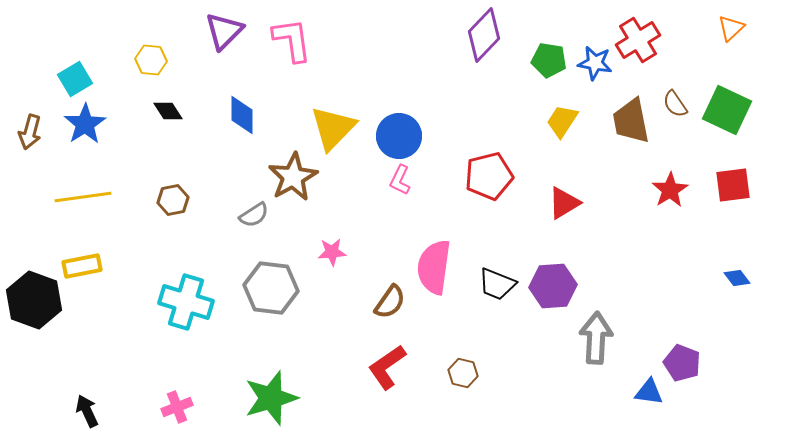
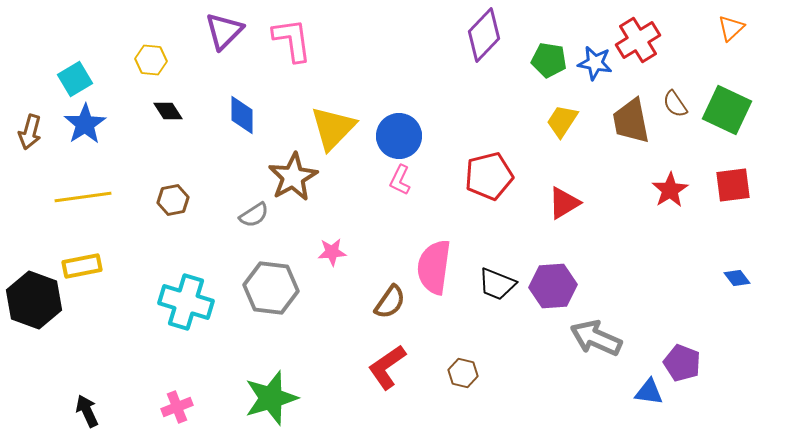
gray arrow at (596, 338): rotated 69 degrees counterclockwise
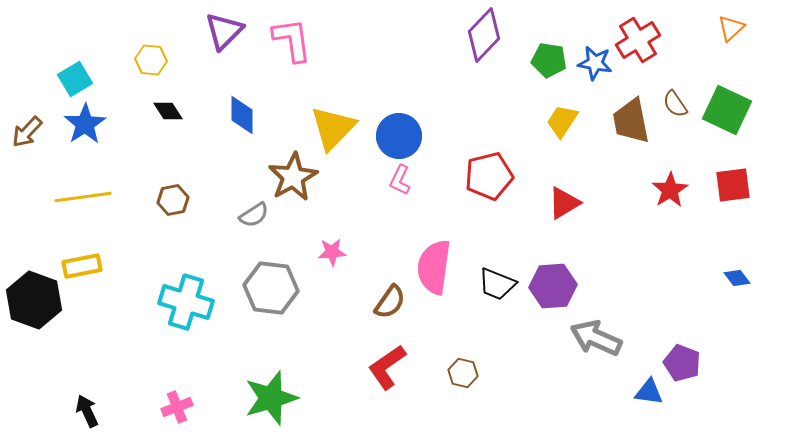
brown arrow at (30, 132): moved 3 px left; rotated 28 degrees clockwise
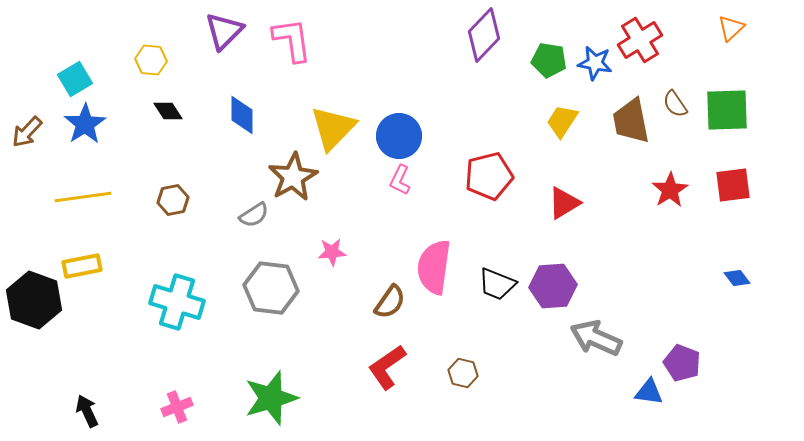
red cross at (638, 40): moved 2 px right
green square at (727, 110): rotated 27 degrees counterclockwise
cyan cross at (186, 302): moved 9 px left
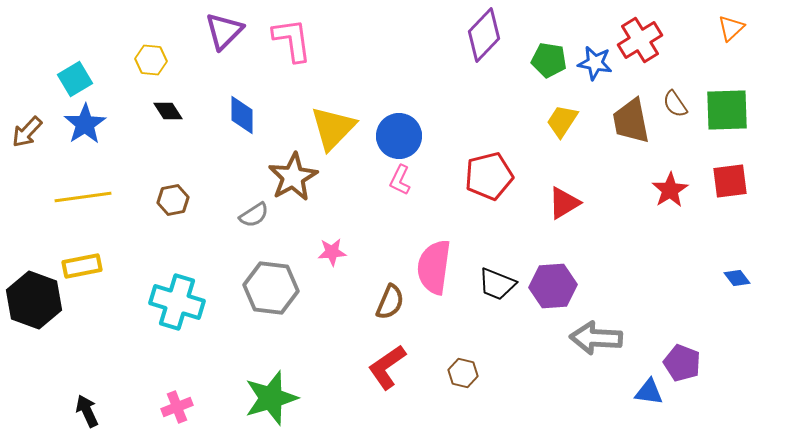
red square at (733, 185): moved 3 px left, 4 px up
brown semicircle at (390, 302): rotated 12 degrees counterclockwise
gray arrow at (596, 338): rotated 21 degrees counterclockwise
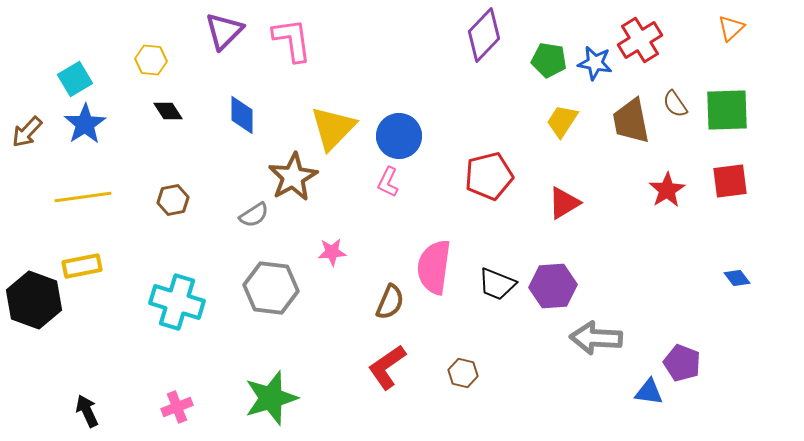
pink L-shape at (400, 180): moved 12 px left, 2 px down
red star at (670, 190): moved 3 px left
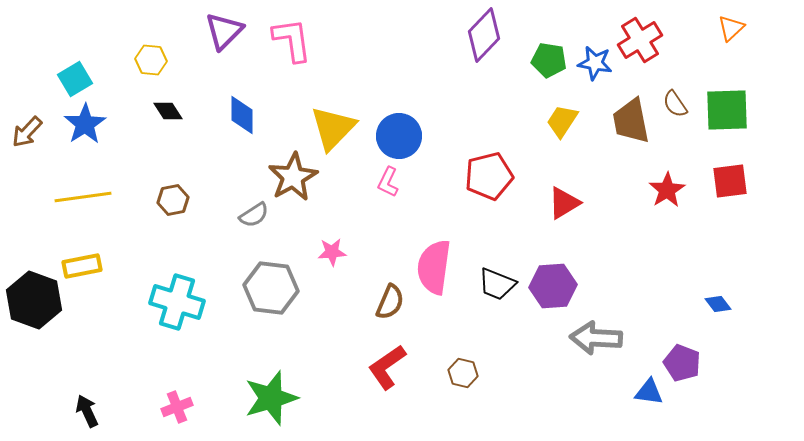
blue diamond at (737, 278): moved 19 px left, 26 px down
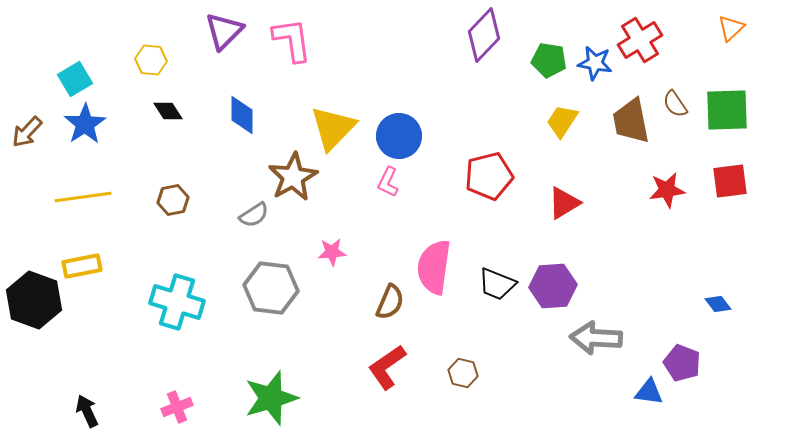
red star at (667, 190): rotated 24 degrees clockwise
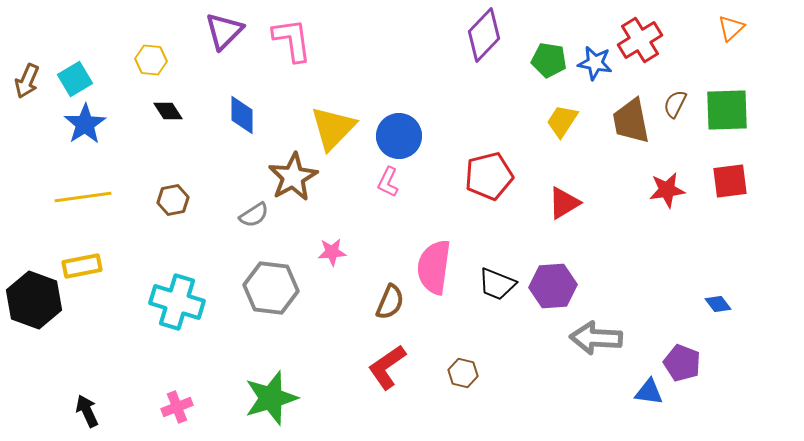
brown semicircle at (675, 104): rotated 60 degrees clockwise
brown arrow at (27, 132): moved 51 px up; rotated 20 degrees counterclockwise
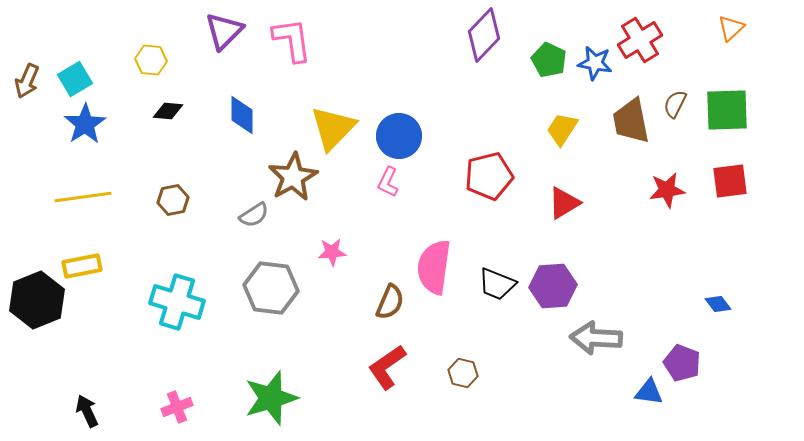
green pentagon at (549, 60): rotated 16 degrees clockwise
black diamond at (168, 111): rotated 52 degrees counterclockwise
yellow trapezoid at (562, 121): moved 8 px down
black hexagon at (34, 300): moved 3 px right; rotated 18 degrees clockwise
